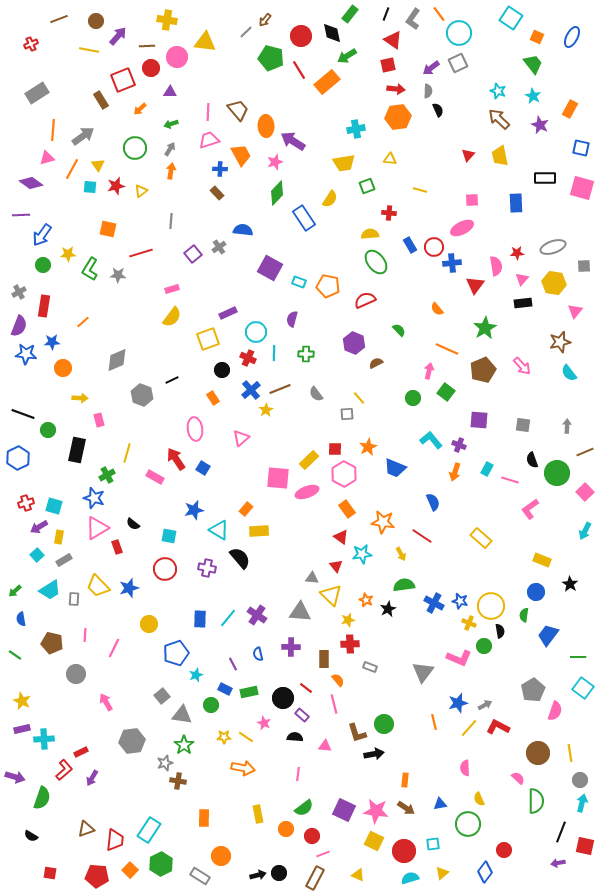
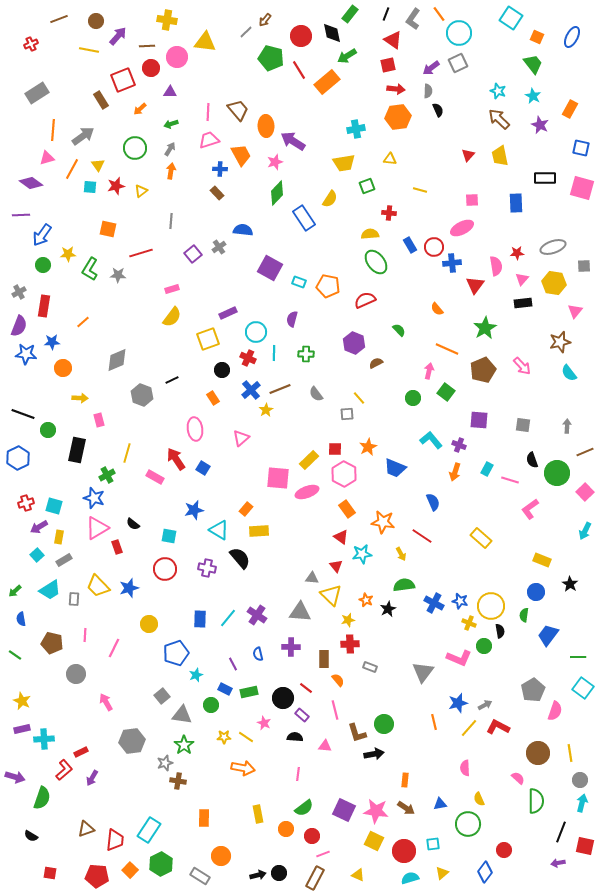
pink line at (334, 704): moved 1 px right, 6 px down
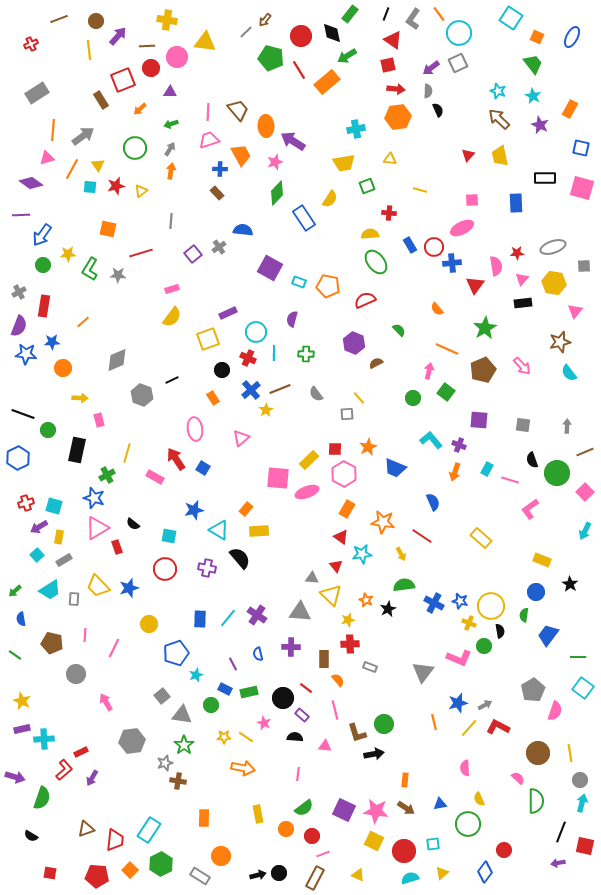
yellow line at (89, 50): rotated 72 degrees clockwise
orange rectangle at (347, 509): rotated 66 degrees clockwise
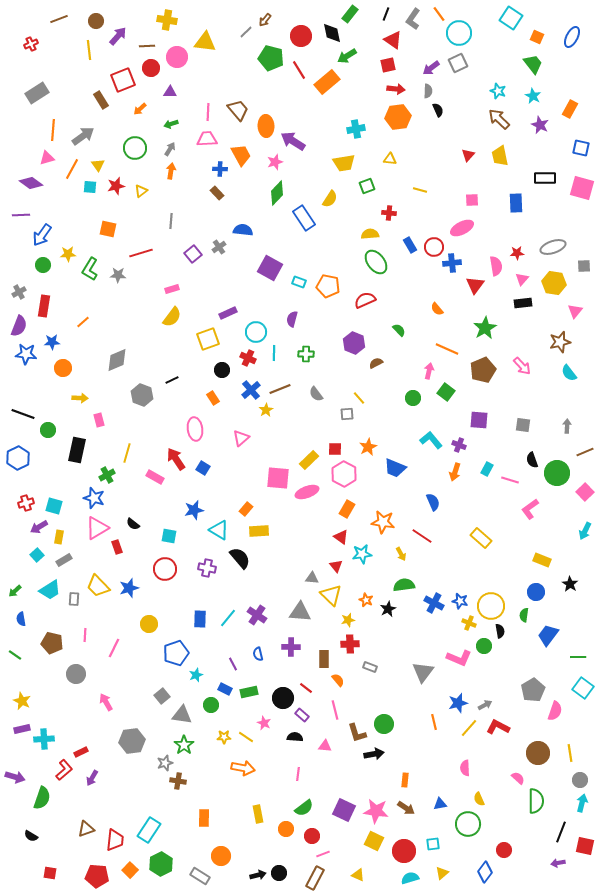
pink trapezoid at (209, 140): moved 2 px left, 1 px up; rotated 15 degrees clockwise
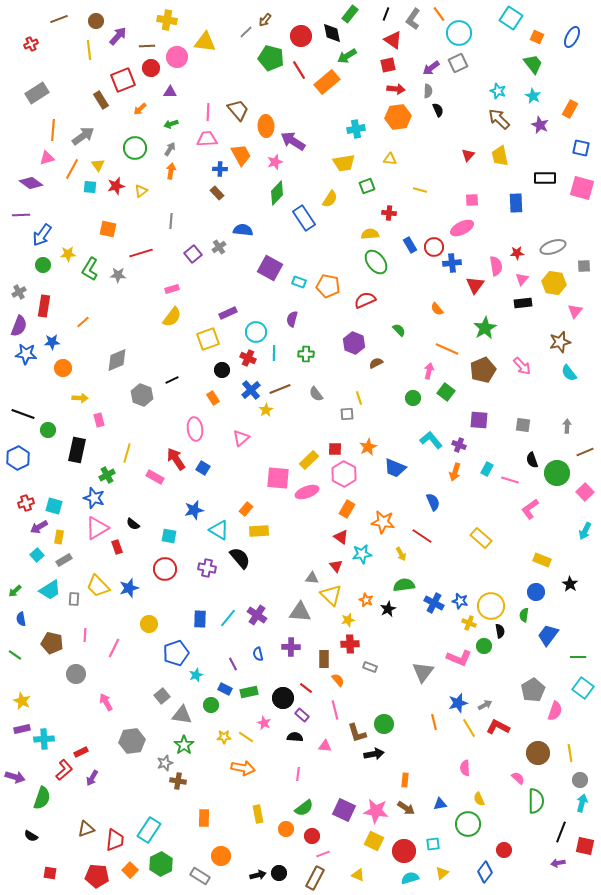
yellow line at (359, 398): rotated 24 degrees clockwise
yellow line at (469, 728): rotated 72 degrees counterclockwise
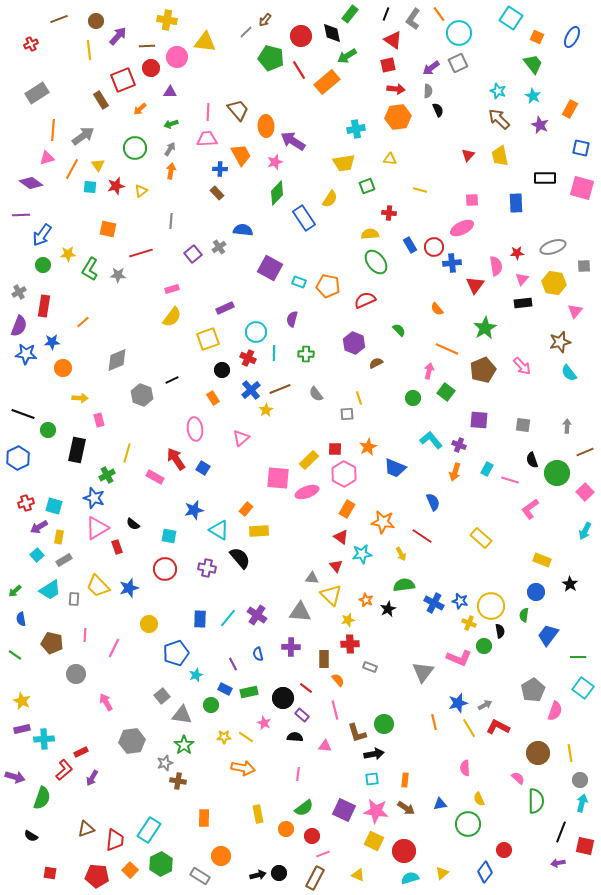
purple rectangle at (228, 313): moved 3 px left, 5 px up
cyan square at (433, 844): moved 61 px left, 65 px up
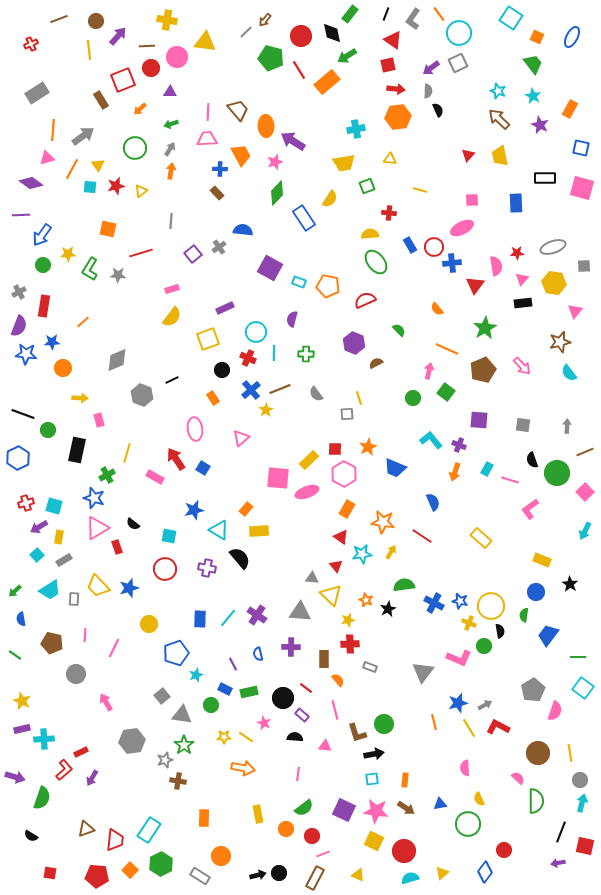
yellow arrow at (401, 554): moved 10 px left, 2 px up; rotated 120 degrees counterclockwise
gray star at (165, 763): moved 3 px up
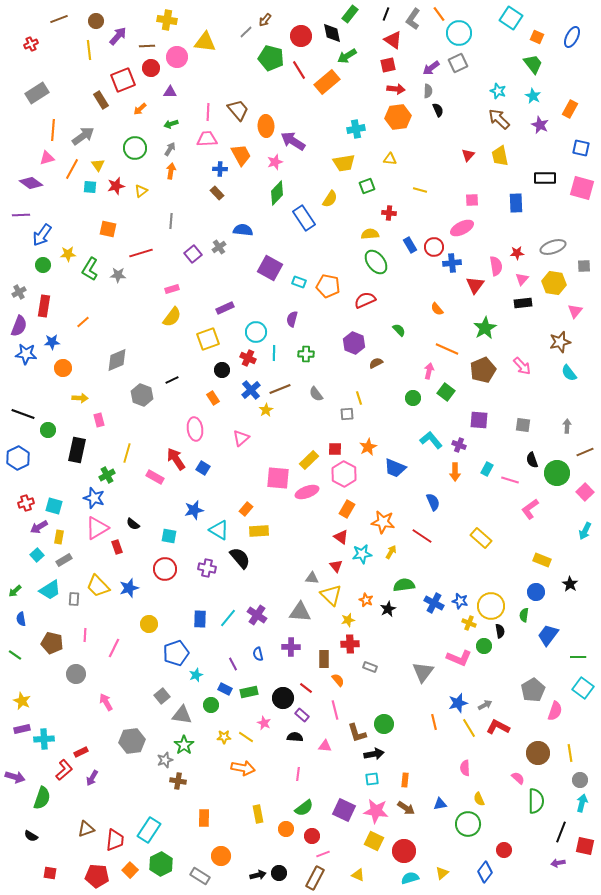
orange arrow at (455, 472): rotated 18 degrees counterclockwise
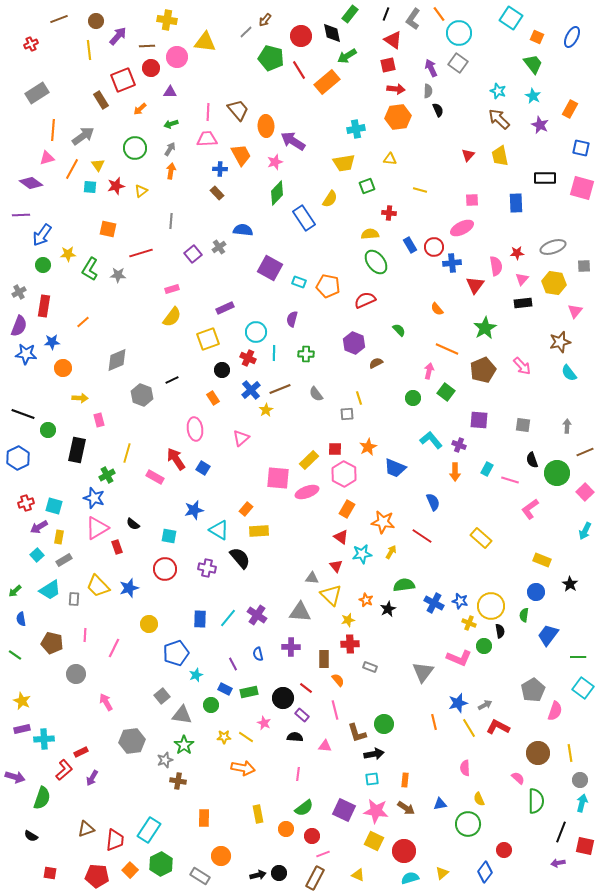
gray square at (458, 63): rotated 30 degrees counterclockwise
purple arrow at (431, 68): rotated 102 degrees clockwise
